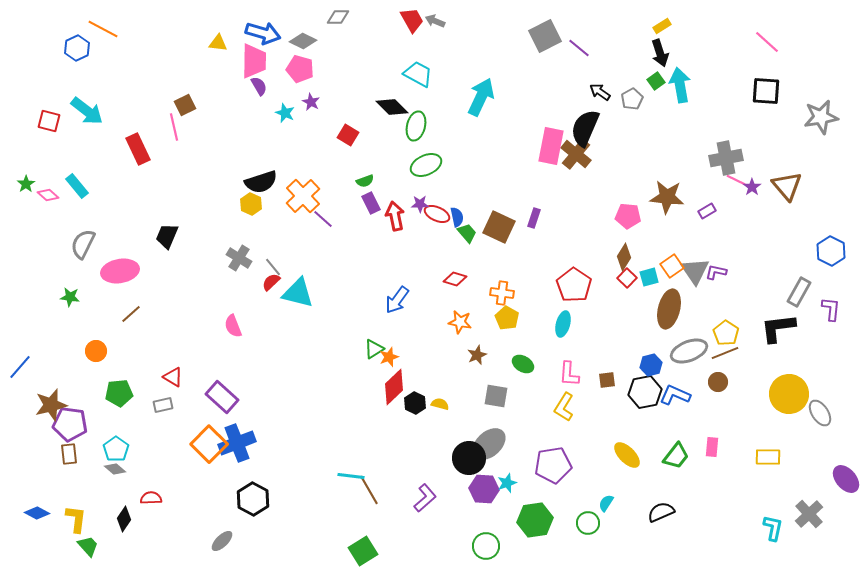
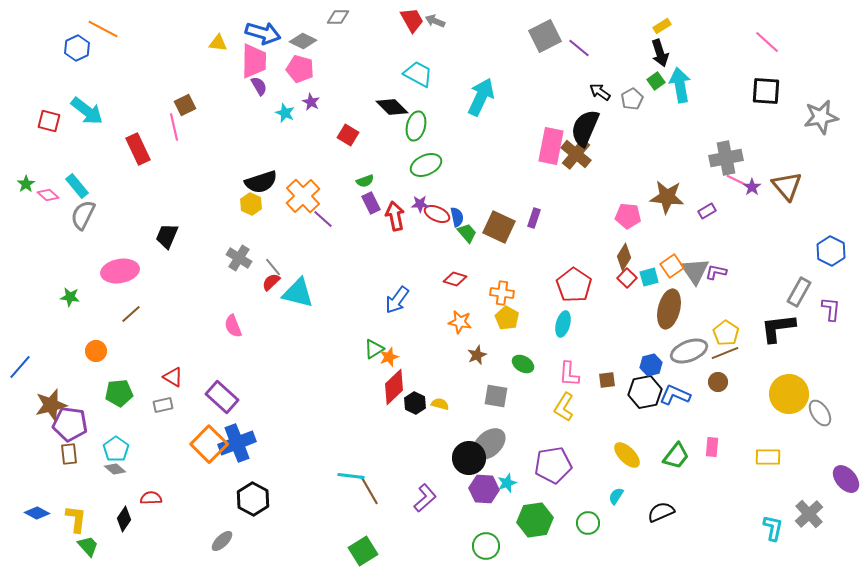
gray semicircle at (83, 244): moved 29 px up
cyan semicircle at (606, 503): moved 10 px right, 7 px up
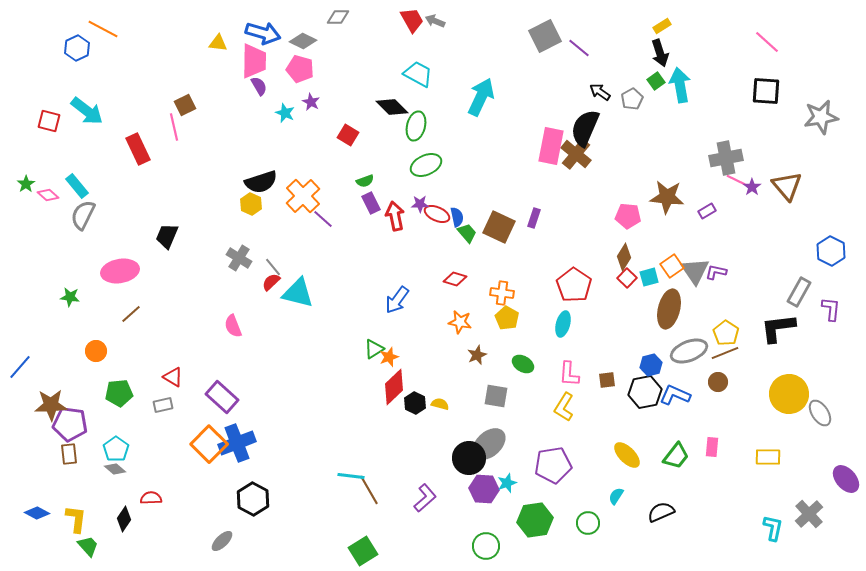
brown star at (51, 405): rotated 12 degrees clockwise
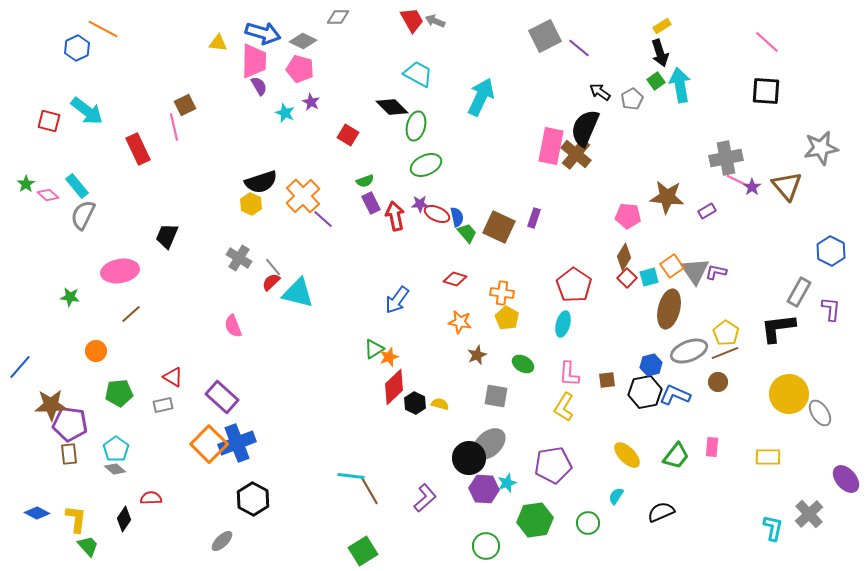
gray star at (821, 117): moved 31 px down
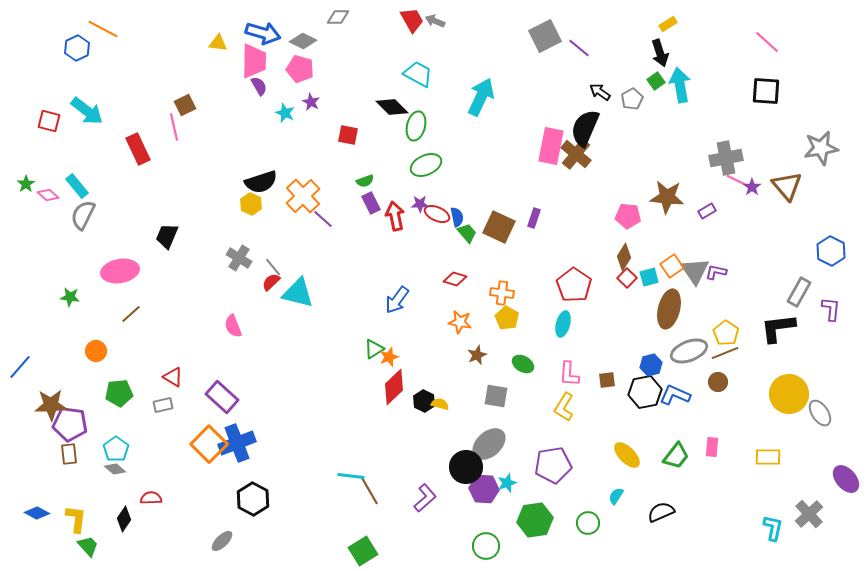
yellow rectangle at (662, 26): moved 6 px right, 2 px up
red square at (348, 135): rotated 20 degrees counterclockwise
black hexagon at (415, 403): moved 9 px right, 2 px up
black circle at (469, 458): moved 3 px left, 9 px down
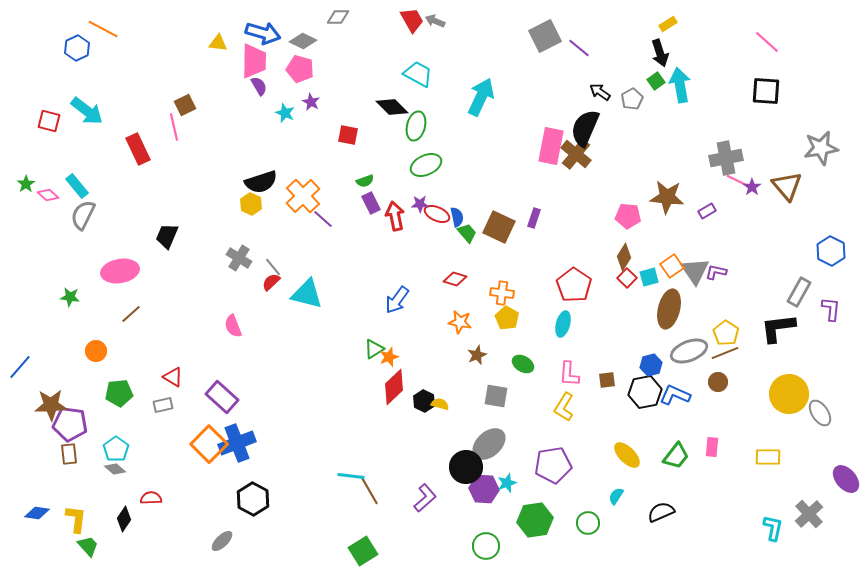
cyan triangle at (298, 293): moved 9 px right, 1 px down
blue diamond at (37, 513): rotated 20 degrees counterclockwise
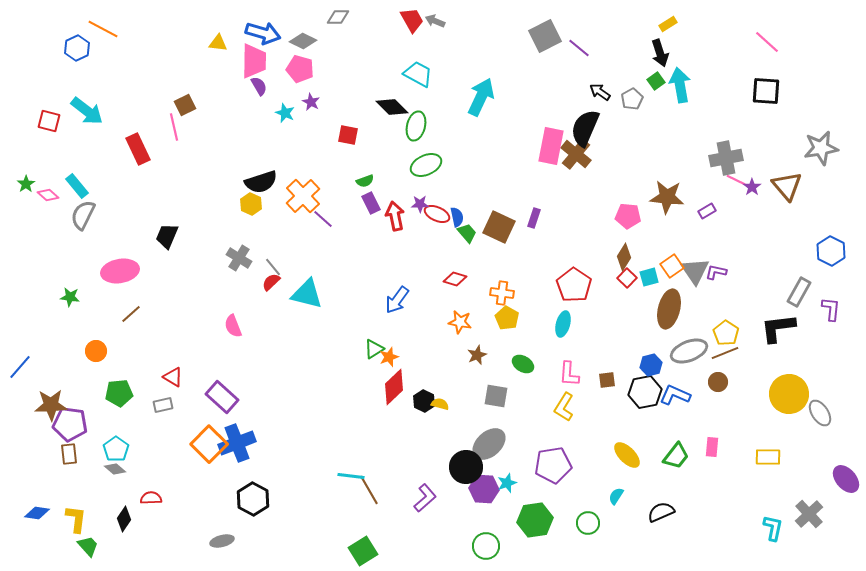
gray ellipse at (222, 541): rotated 30 degrees clockwise
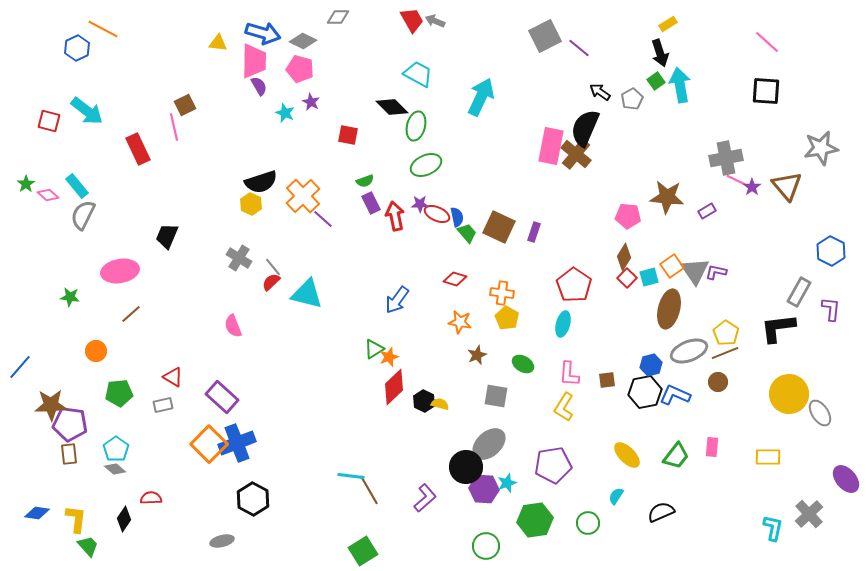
purple rectangle at (534, 218): moved 14 px down
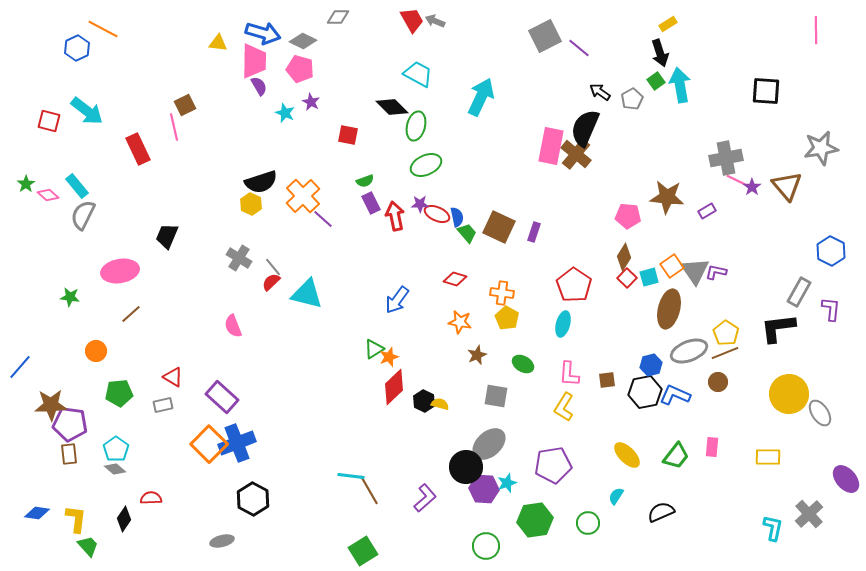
pink line at (767, 42): moved 49 px right, 12 px up; rotated 48 degrees clockwise
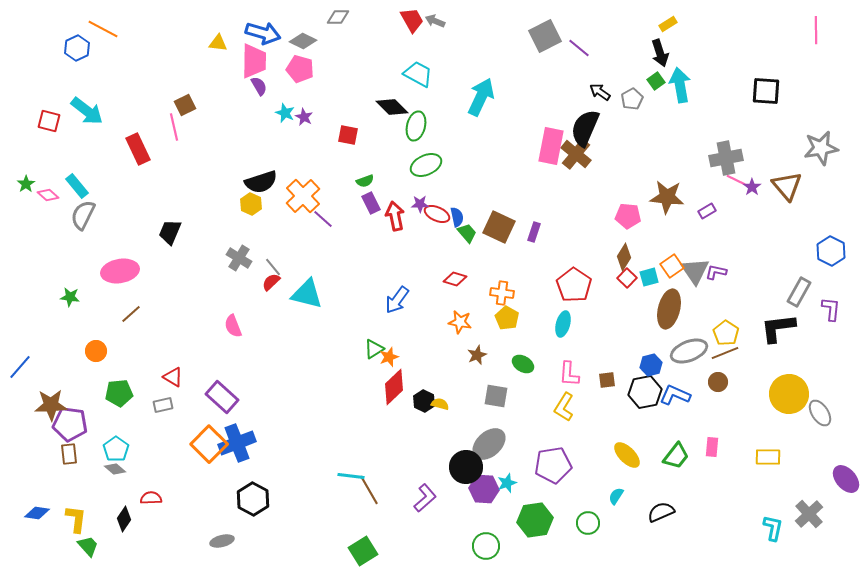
purple star at (311, 102): moved 7 px left, 15 px down
black trapezoid at (167, 236): moved 3 px right, 4 px up
